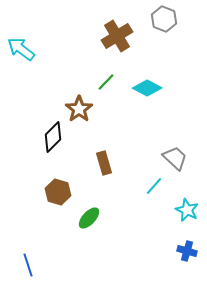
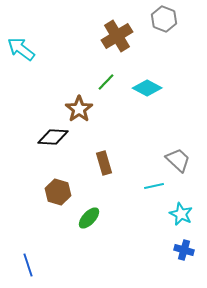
black diamond: rotated 48 degrees clockwise
gray trapezoid: moved 3 px right, 2 px down
cyan line: rotated 36 degrees clockwise
cyan star: moved 6 px left, 4 px down
blue cross: moved 3 px left, 1 px up
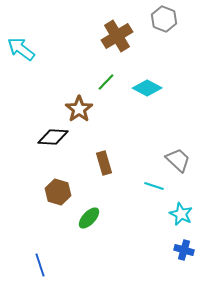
cyan line: rotated 30 degrees clockwise
blue line: moved 12 px right
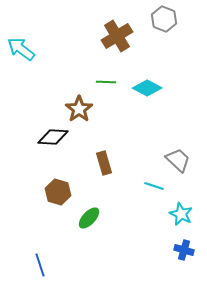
green line: rotated 48 degrees clockwise
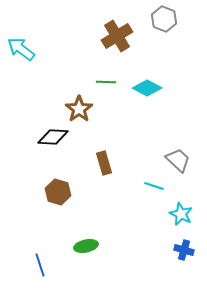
green ellipse: moved 3 px left, 28 px down; rotated 35 degrees clockwise
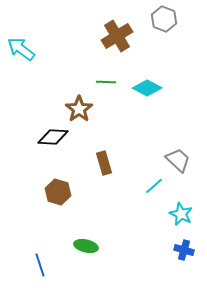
cyan line: rotated 60 degrees counterclockwise
green ellipse: rotated 25 degrees clockwise
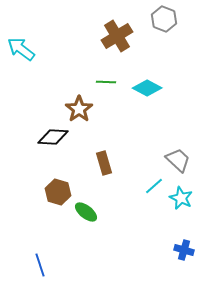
cyan star: moved 16 px up
green ellipse: moved 34 px up; rotated 25 degrees clockwise
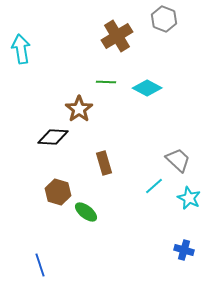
cyan arrow: rotated 44 degrees clockwise
cyan star: moved 8 px right
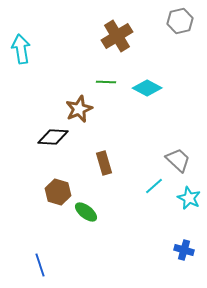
gray hexagon: moved 16 px right, 2 px down; rotated 25 degrees clockwise
brown star: rotated 12 degrees clockwise
